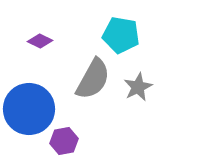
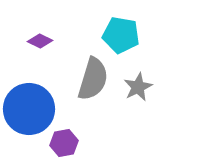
gray semicircle: rotated 12 degrees counterclockwise
purple hexagon: moved 2 px down
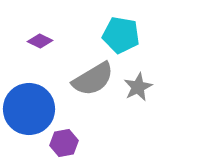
gray semicircle: rotated 42 degrees clockwise
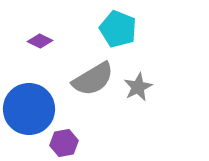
cyan pentagon: moved 3 px left, 6 px up; rotated 12 degrees clockwise
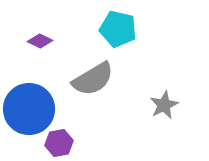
cyan pentagon: rotated 9 degrees counterclockwise
gray star: moved 26 px right, 18 px down
purple hexagon: moved 5 px left
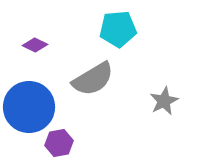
cyan pentagon: rotated 18 degrees counterclockwise
purple diamond: moved 5 px left, 4 px down
gray star: moved 4 px up
blue circle: moved 2 px up
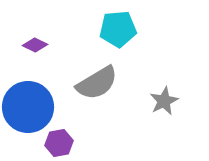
gray semicircle: moved 4 px right, 4 px down
blue circle: moved 1 px left
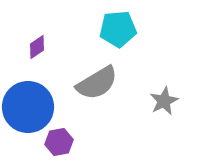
purple diamond: moved 2 px right, 2 px down; rotated 60 degrees counterclockwise
purple hexagon: moved 1 px up
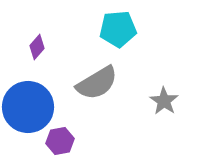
purple diamond: rotated 15 degrees counterclockwise
gray star: rotated 12 degrees counterclockwise
purple hexagon: moved 1 px right, 1 px up
